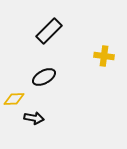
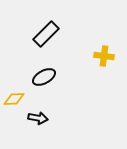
black rectangle: moved 3 px left, 3 px down
black arrow: moved 4 px right
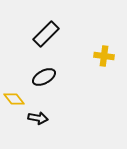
yellow diamond: rotated 55 degrees clockwise
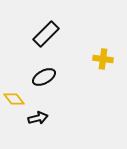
yellow cross: moved 1 px left, 3 px down
black arrow: rotated 24 degrees counterclockwise
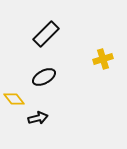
yellow cross: rotated 24 degrees counterclockwise
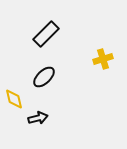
black ellipse: rotated 15 degrees counterclockwise
yellow diamond: rotated 25 degrees clockwise
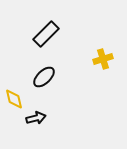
black arrow: moved 2 px left
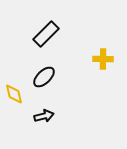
yellow cross: rotated 18 degrees clockwise
yellow diamond: moved 5 px up
black arrow: moved 8 px right, 2 px up
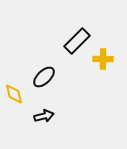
black rectangle: moved 31 px right, 7 px down
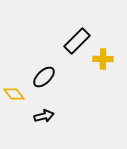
yellow diamond: rotated 25 degrees counterclockwise
